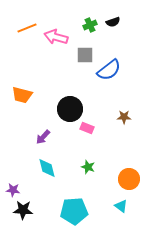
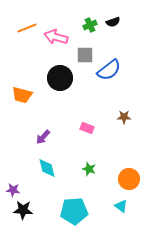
black circle: moved 10 px left, 31 px up
green star: moved 1 px right, 2 px down
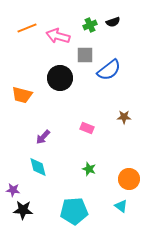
pink arrow: moved 2 px right, 1 px up
cyan diamond: moved 9 px left, 1 px up
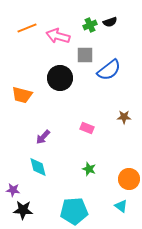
black semicircle: moved 3 px left
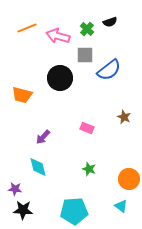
green cross: moved 3 px left, 4 px down; rotated 24 degrees counterclockwise
brown star: rotated 24 degrees clockwise
purple star: moved 2 px right, 1 px up
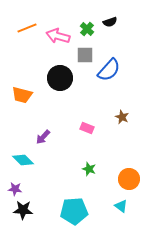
blue semicircle: rotated 10 degrees counterclockwise
brown star: moved 2 px left
cyan diamond: moved 15 px left, 7 px up; rotated 30 degrees counterclockwise
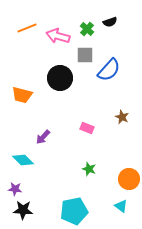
cyan pentagon: rotated 8 degrees counterclockwise
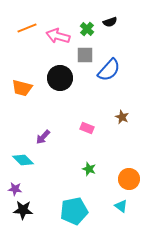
orange trapezoid: moved 7 px up
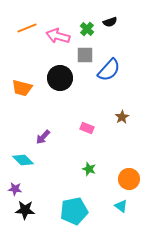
brown star: rotated 16 degrees clockwise
black star: moved 2 px right
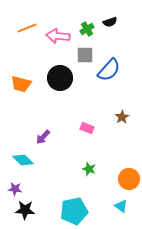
green cross: rotated 16 degrees clockwise
pink arrow: rotated 10 degrees counterclockwise
orange trapezoid: moved 1 px left, 4 px up
